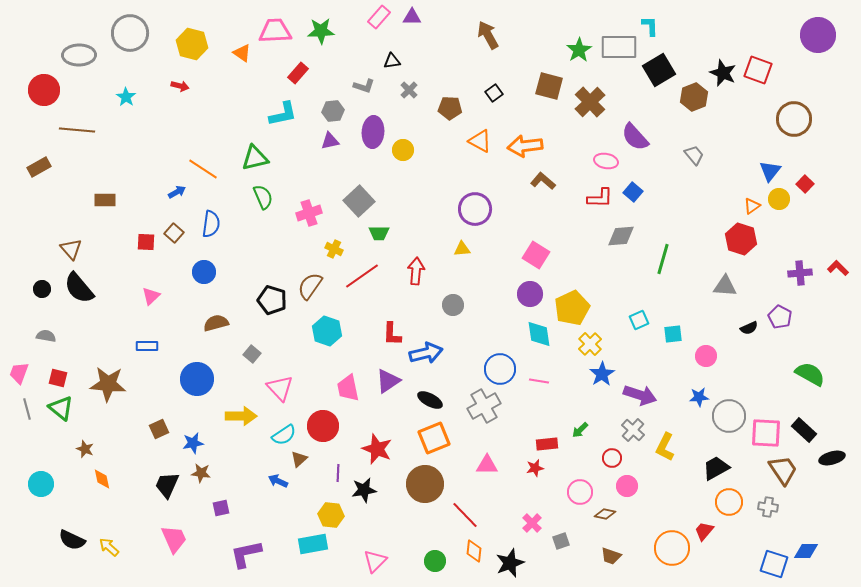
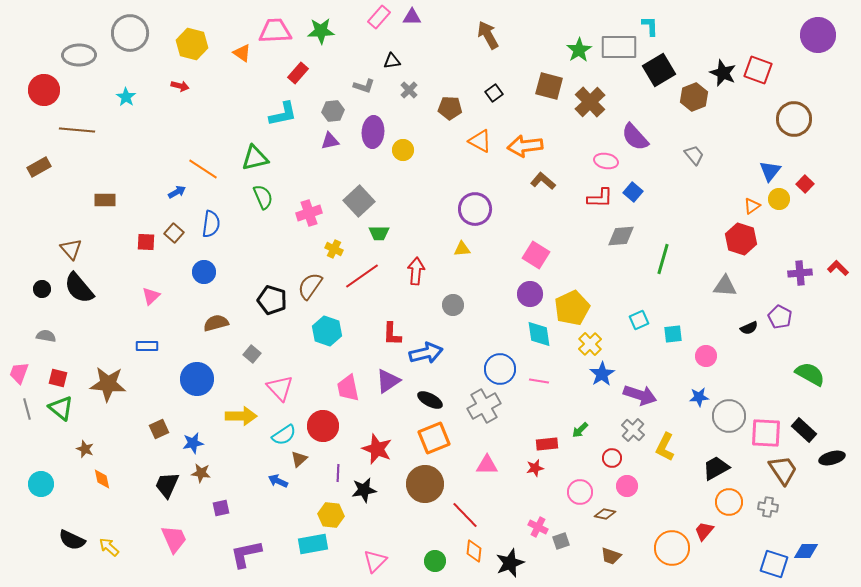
pink cross at (532, 523): moved 6 px right, 4 px down; rotated 18 degrees counterclockwise
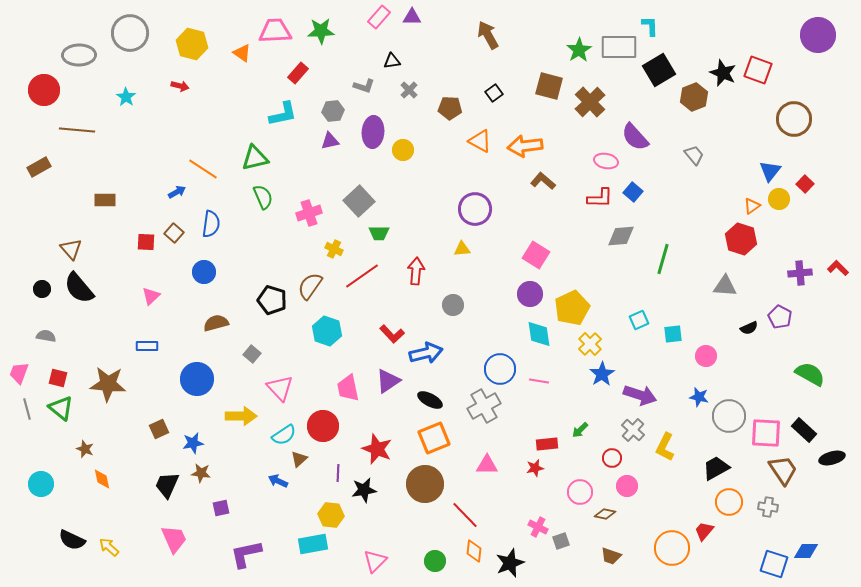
red L-shape at (392, 334): rotated 45 degrees counterclockwise
blue star at (699, 397): rotated 18 degrees clockwise
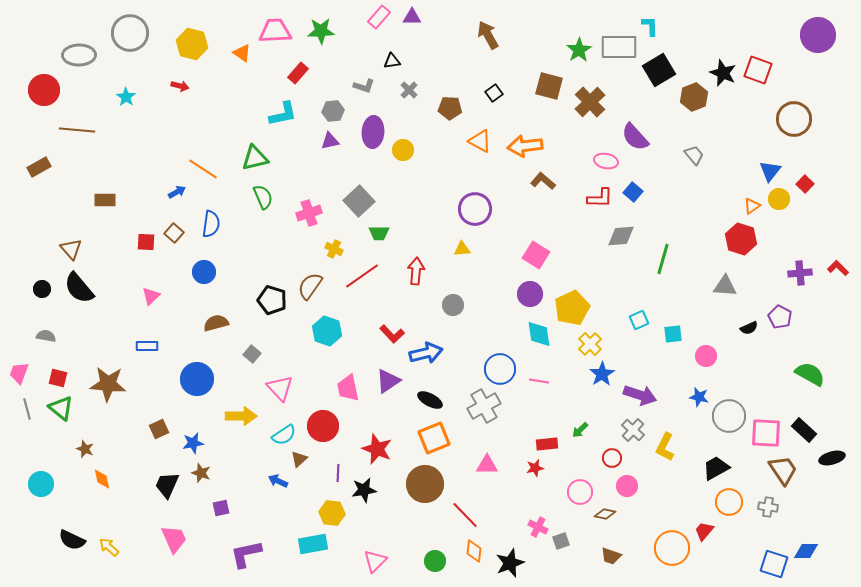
brown star at (201, 473): rotated 12 degrees clockwise
yellow hexagon at (331, 515): moved 1 px right, 2 px up
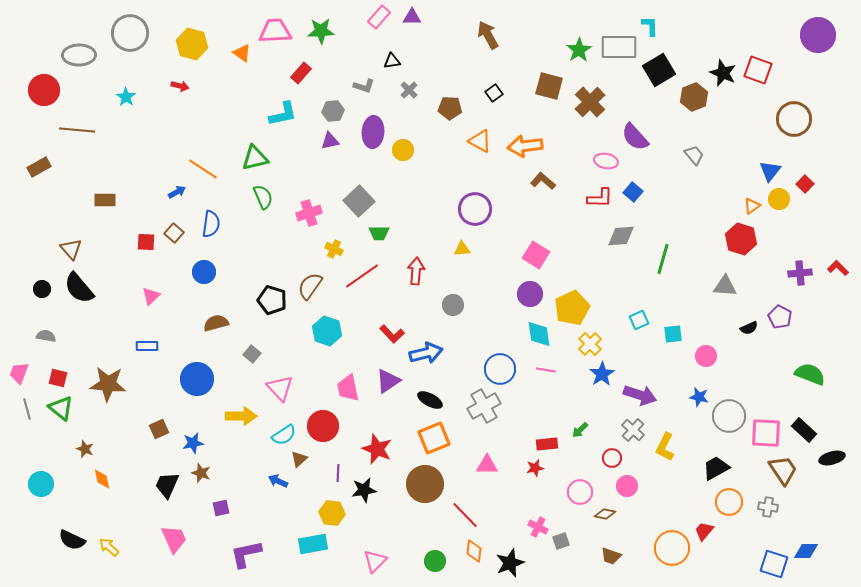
red rectangle at (298, 73): moved 3 px right
green semicircle at (810, 374): rotated 8 degrees counterclockwise
pink line at (539, 381): moved 7 px right, 11 px up
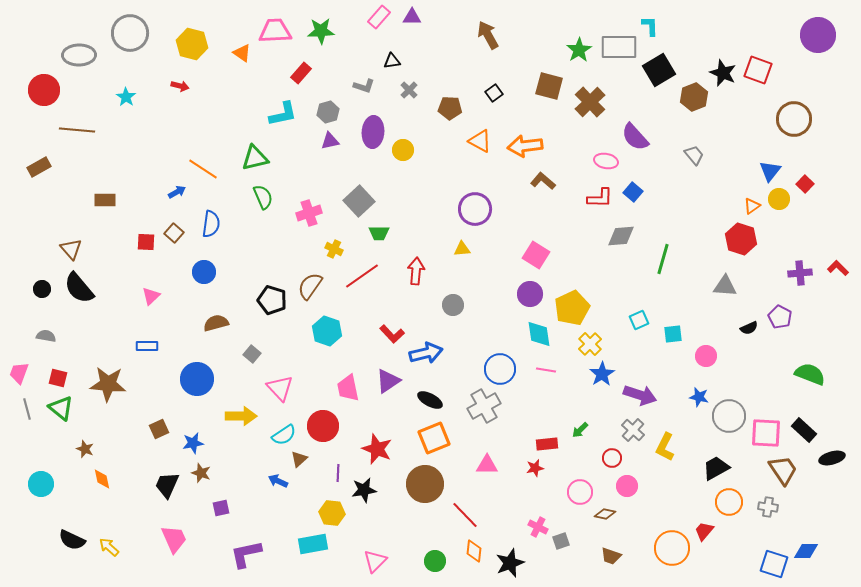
gray hexagon at (333, 111): moved 5 px left, 1 px down; rotated 10 degrees counterclockwise
